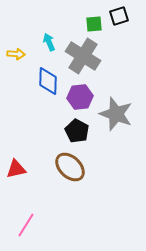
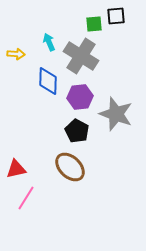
black square: moved 3 px left; rotated 12 degrees clockwise
gray cross: moved 2 px left
pink line: moved 27 px up
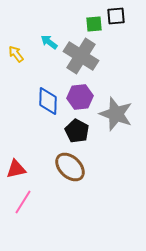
cyan arrow: rotated 30 degrees counterclockwise
yellow arrow: rotated 132 degrees counterclockwise
blue diamond: moved 20 px down
pink line: moved 3 px left, 4 px down
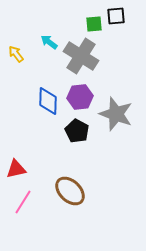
brown ellipse: moved 24 px down
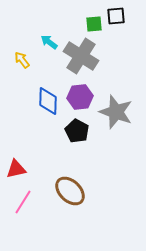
yellow arrow: moved 6 px right, 6 px down
gray star: moved 2 px up
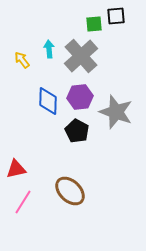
cyan arrow: moved 7 px down; rotated 48 degrees clockwise
gray cross: rotated 16 degrees clockwise
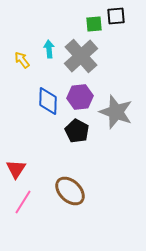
red triangle: rotated 45 degrees counterclockwise
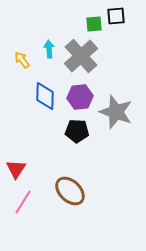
blue diamond: moved 3 px left, 5 px up
black pentagon: rotated 25 degrees counterclockwise
